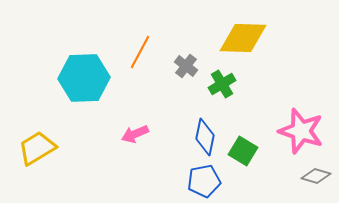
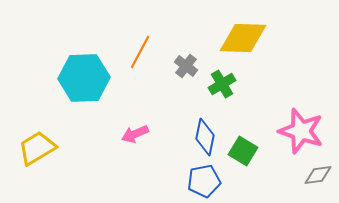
gray diamond: moved 2 px right, 1 px up; rotated 24 degrees counterclockwise
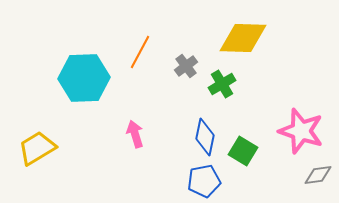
gray cross: rotated 15 degrees clockwise
pink arrow: rotated 96 degrees clockwise
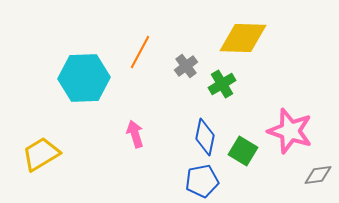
pink star: moved 11 px left
yellow trapezoid: moved 4 px right, 6 px down
blue pentagon: moved 2 px left
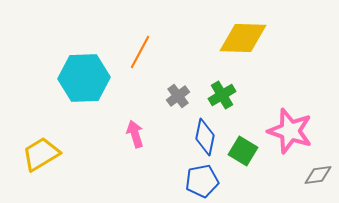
gray cross: moved 8 px left, 30 px down
green cross: moved 11 px down
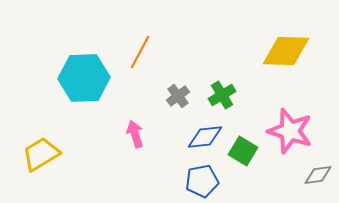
yellow diamond: moved 43 px right, 13 px down
blue diamond: rotated 72 degrees clockwise
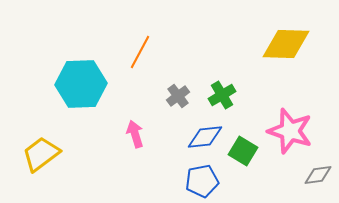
yellow diamond: moved 7 px up
cyan hexagon: moved 3 px left, 6 px down
yellow trapezoid: rotated 6 degrees counterclockwise
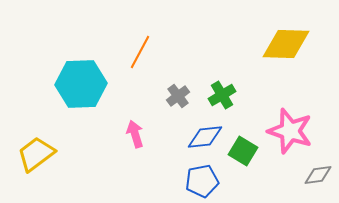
yellow trapezoid: moved 5 px left
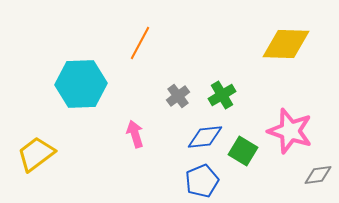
orange line: moved 9 px up
blue pentagon: rotated 12 degrees counterclockwise
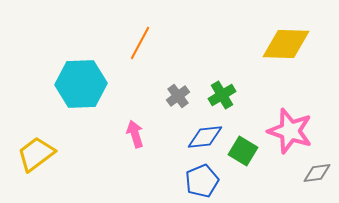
gray diamond: moved 1 px left, 2 px up
